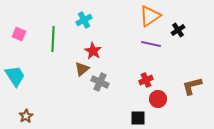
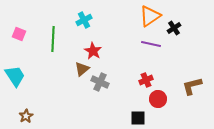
black cross: moved 4 px left, 2 px up
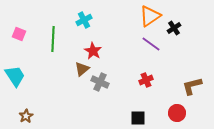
purple line: rotated 24 degrees clockwise
red circle: moved 19 px right, 14 px down
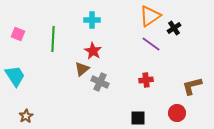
cyan cross: moved 8 px right; rotated 28 degrees clockwise
pink square: moved 1 px left
red cross: rotated 16 degrees clockwise
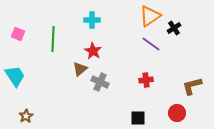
brown triangle: moved 2 px left
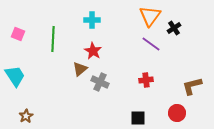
orange triangle: rotated 20 degrees counterclockwise
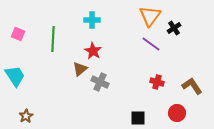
red cross: moved 11 px right, 2 px down; rotated 24 degrees clockwise
brown L-shape: rotated 70 degrees clockwise
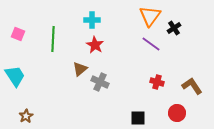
red star: moved 2 px right, 6 px up
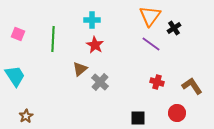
gray cross: rotated 18 degrees clockwise
